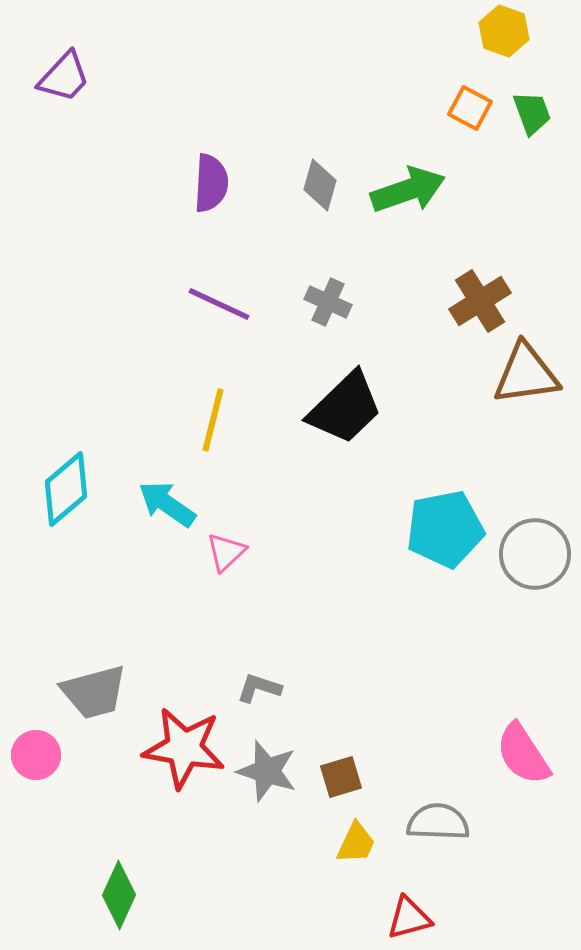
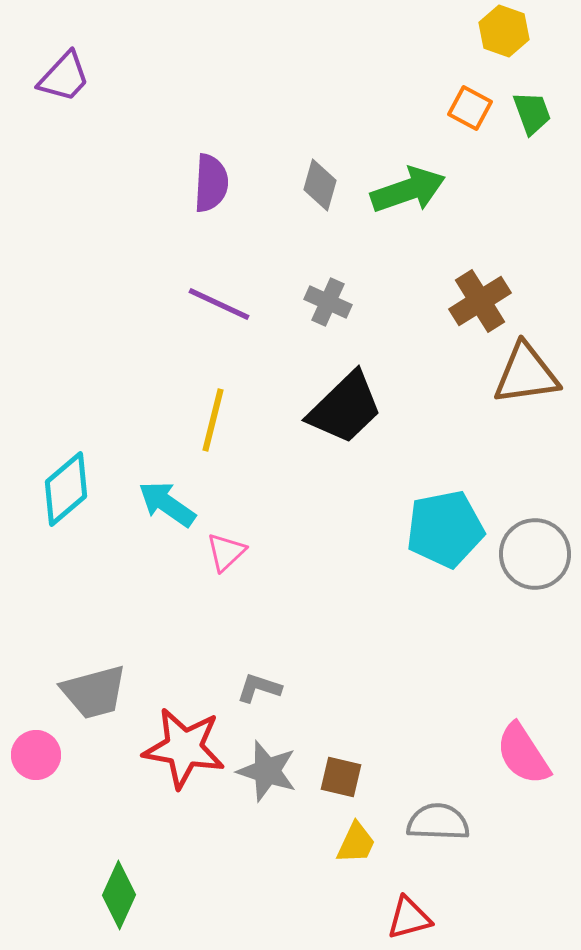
brown square: rotated 30 degrees clockwise
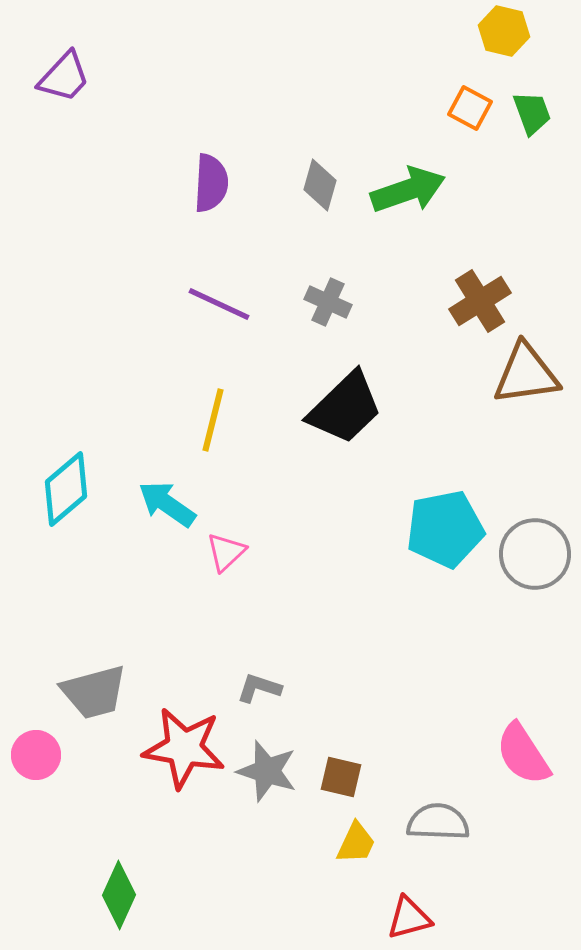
yellow hexagon: rotated 6 degrees counterclockwise
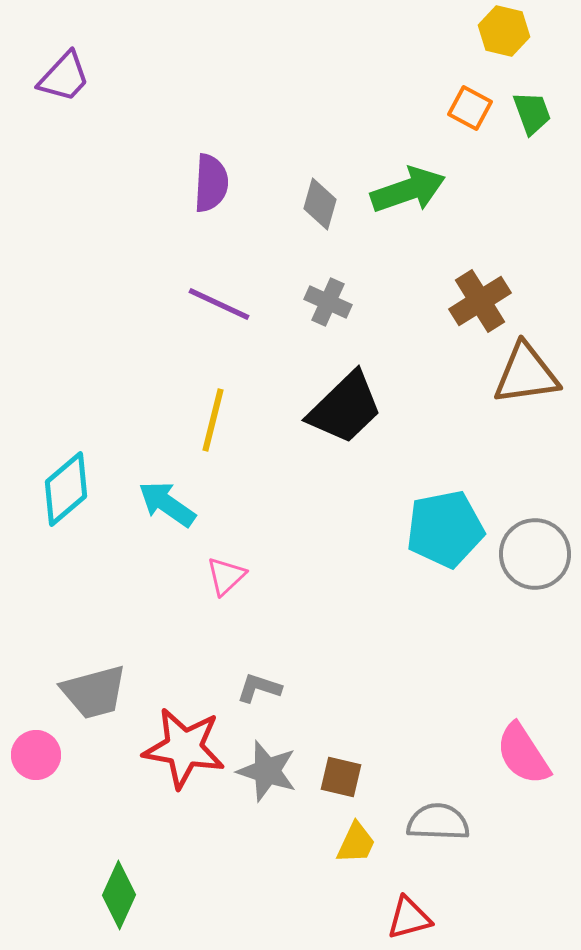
gray diamond: moved 19 px down
pink triangle: moved 24 px down
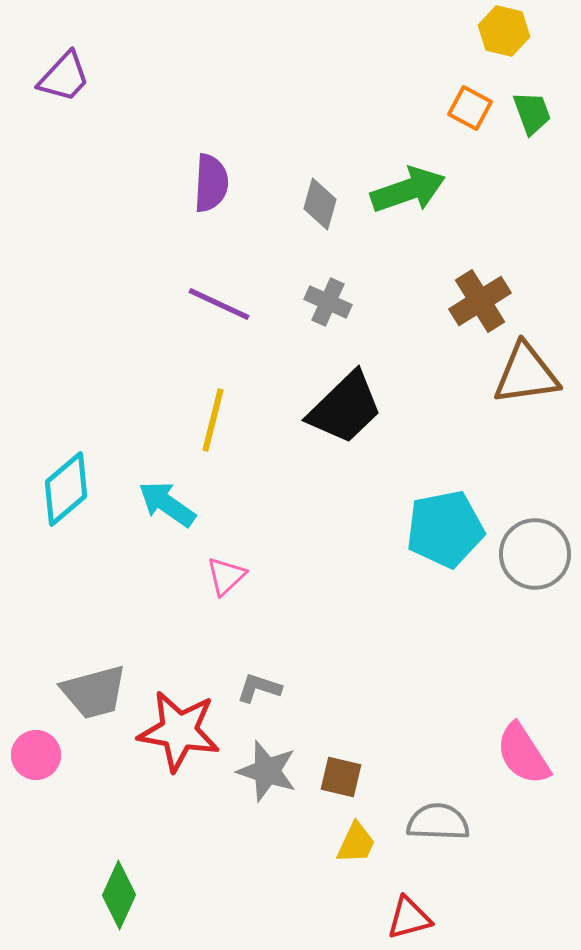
red star: moved 5 px left, 17 px up
